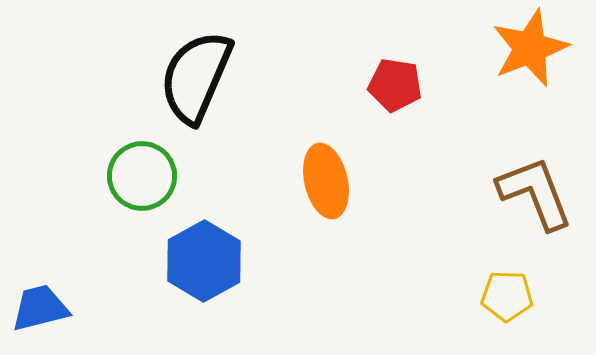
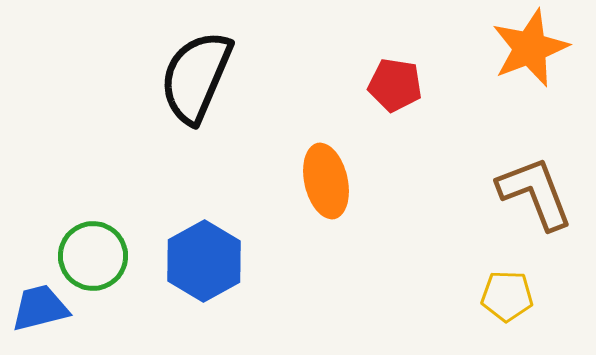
green circle: moved 49 px left, 80 px down
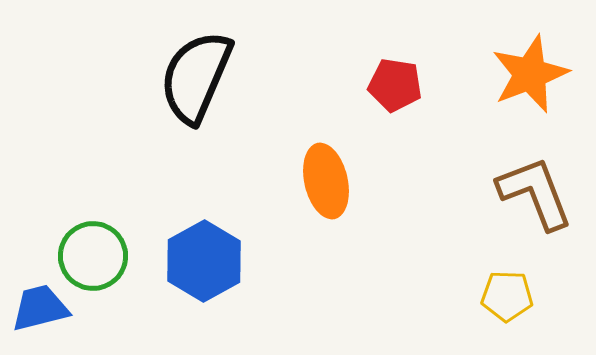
orange star: moved 26 px down
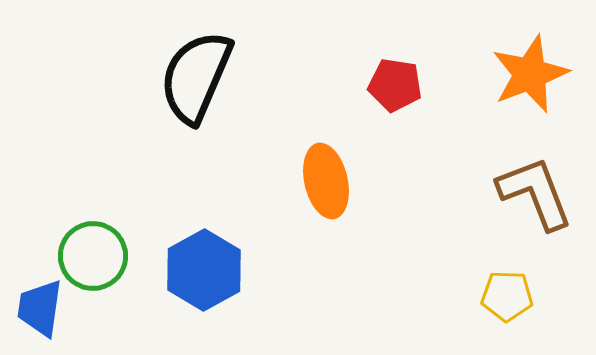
blue hexagon: moved 9 px down
blue trapezoid: rotated 68 degrees counterclockwise
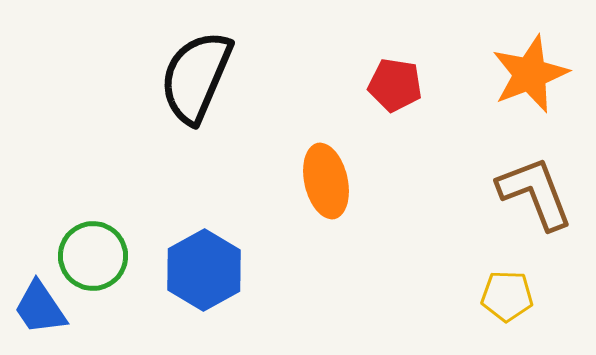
blue trapezoid: rotated 42 degrees counterclockwise
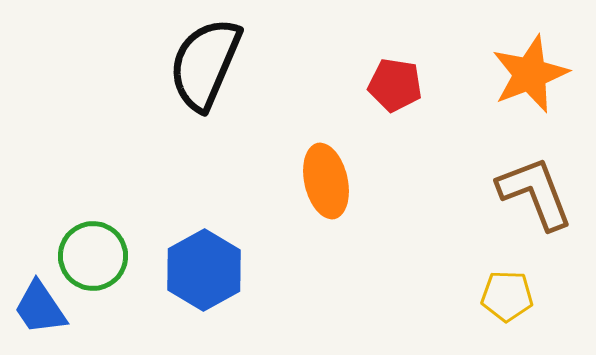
black semicircle: moved 9 px right, 13 px up
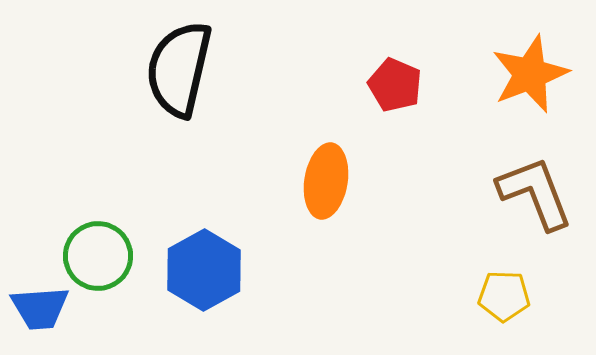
black semicircle: moved 26 px left, 5 px down; rotated 10 degrees counterclockwise
red pentagon: rotated 14 degrees clockwise
orange ellipse: rotated 22 degrees clockwise
green circle: moved 5 px right
yellow pentagon: moved 3 px left
blue trapezoid: rotated 60 degrees counterclockwise
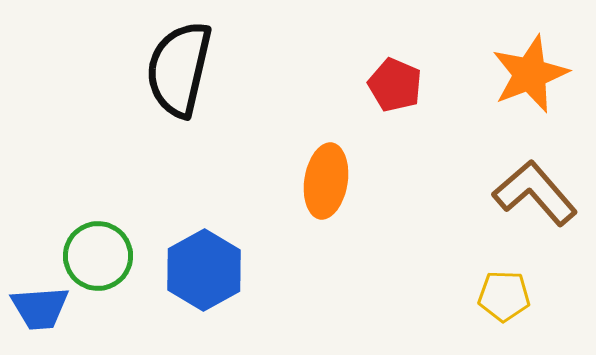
brown L-shape: rotated 20 degrees counterclockwise
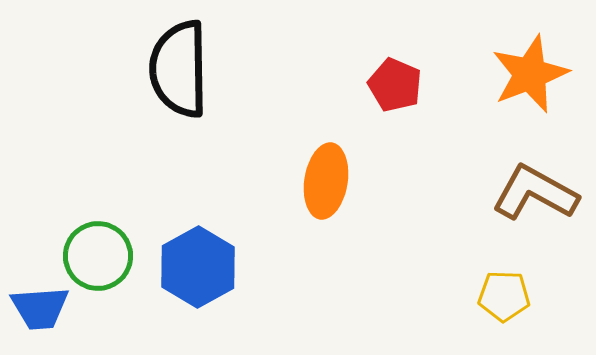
black semicircle: rotated 14 degrees counterclockwise
brown L-shape: rotated 20 degrees counterclockwise
blue hexagon: moved 6 px left, 3 px up
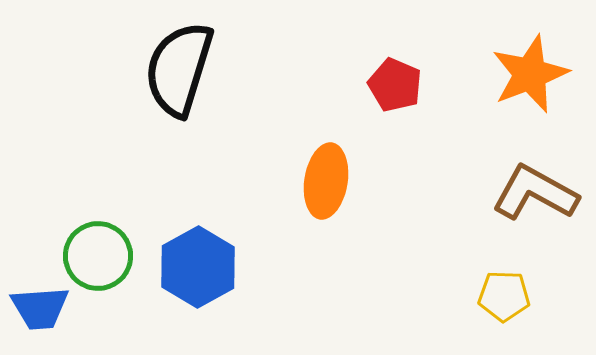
black semicircle: rotated 18 degrees clockwise
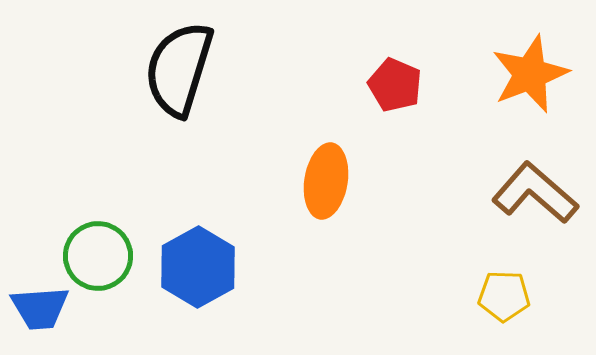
brown L-shape: rotated 12 degrees clockwise
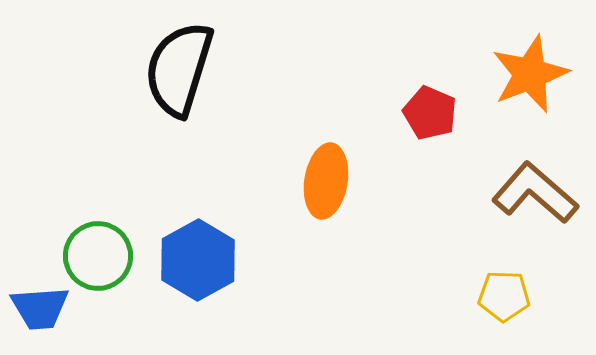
red pentagon: moved 35 px right, 28 px down
blue hexagon: moved 7 px up
